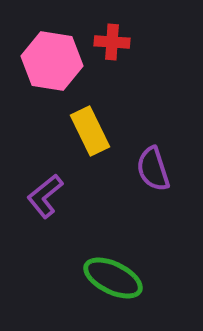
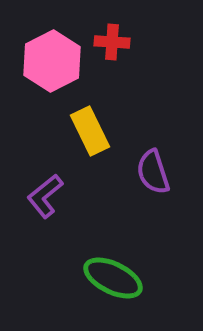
pink hexagon: rotated 24 degrees clockwise
purple semicircle: moved 3 px down
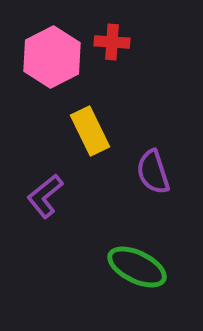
pink hexagon: moved 4 px up
green ellipse: moved 24 px right, 11 px up
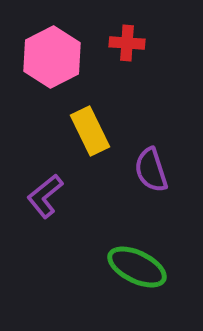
red cross: moved 15 px right, 1 px down
purple semicircle: moved 2 px left, 2 px up
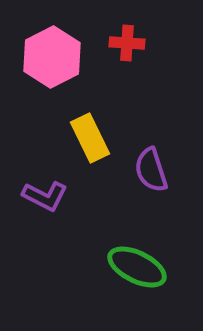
yellow rectangle: moved 7 px down
purple L-shape: rotated 114 degrees counterclockwise
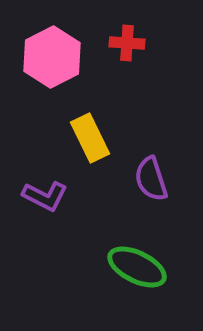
purple semicircle: moved 9 px down
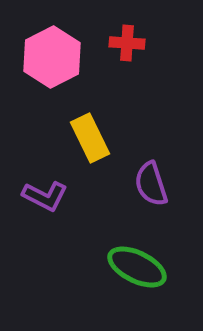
purple semicircle: moved 5 px down
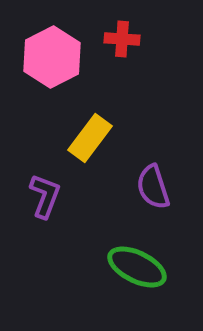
red cross: moved 5 px left, 4 px up
yellow rectangle: rotated 63 degrees clockwise
purple semicircle: moved 2 px right, 3 px down
purple L-shape: rotated 96 degrees counterclockwise
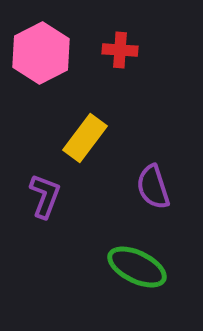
red cross: moved 2 px left, 11 px down
pink hexagon: moved 11 px left, 4 px up
yellow rectangle: moved 5 px left
